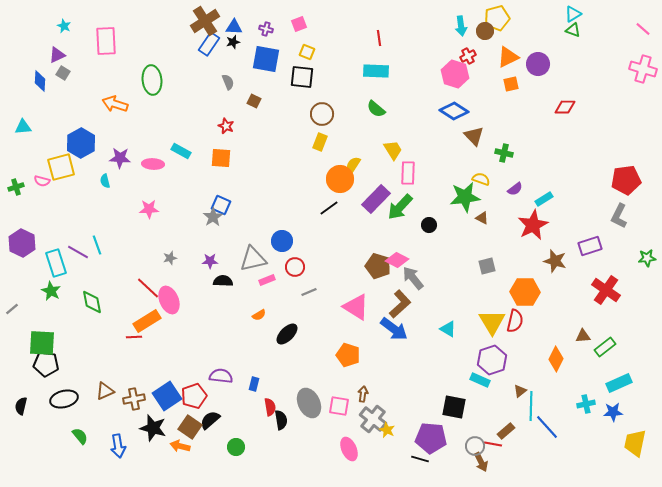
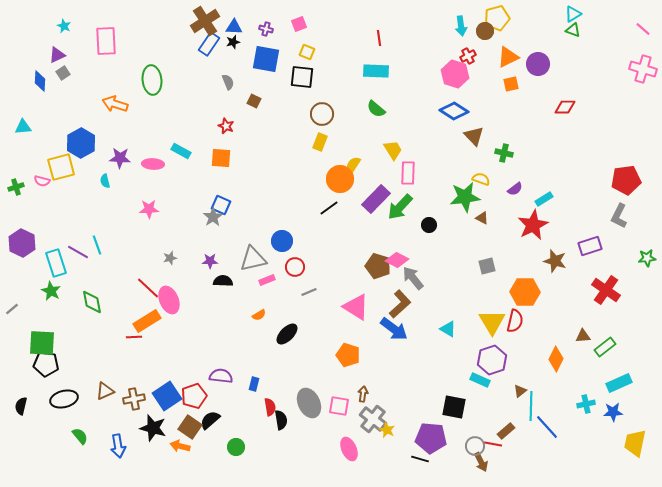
gray square at (63, 73): rotated 24 degrees clockwise
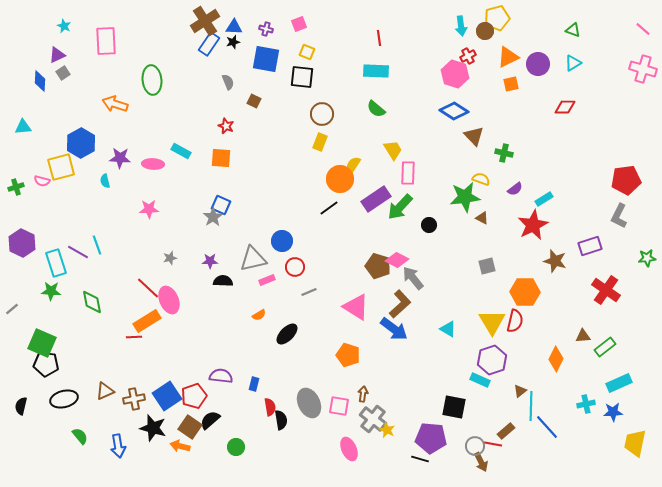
cyan triangle at (573, 14): moved 49 px down
purple rectangle at (376, 199): rotated 12 degrees clockwise
green star at (51, 291): rotated 24 degrees counterclockwise
green square at (42, 343): rotated 20 degrees clockwise
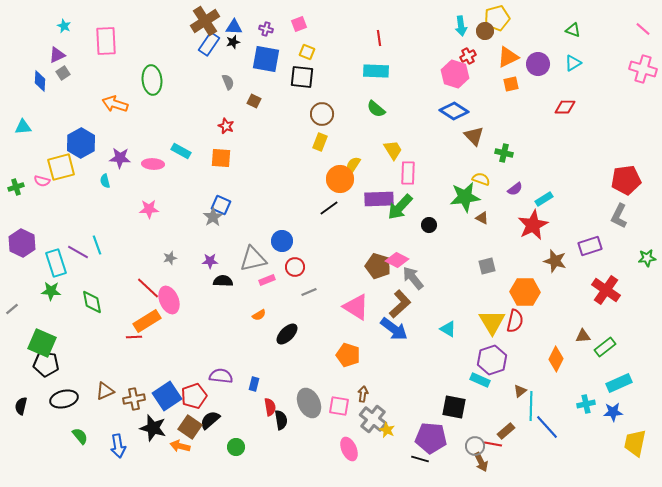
purple rectangle at (376, 199): moved 3 px right; rotated 32 degrees clockwise
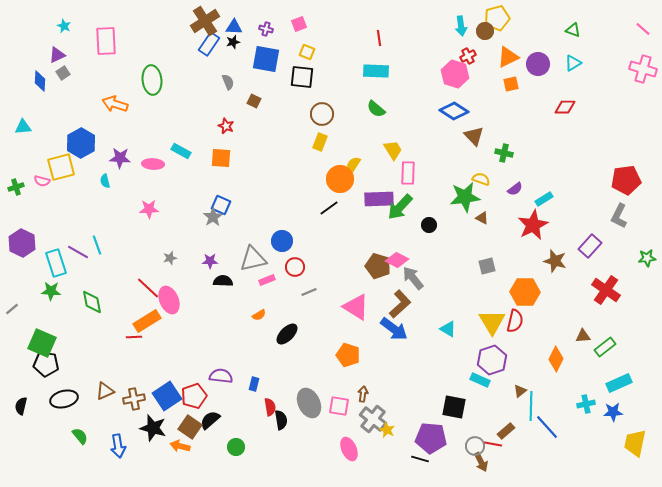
purple rectangle at (590, 246): rotated 30 degrees counterclockwise
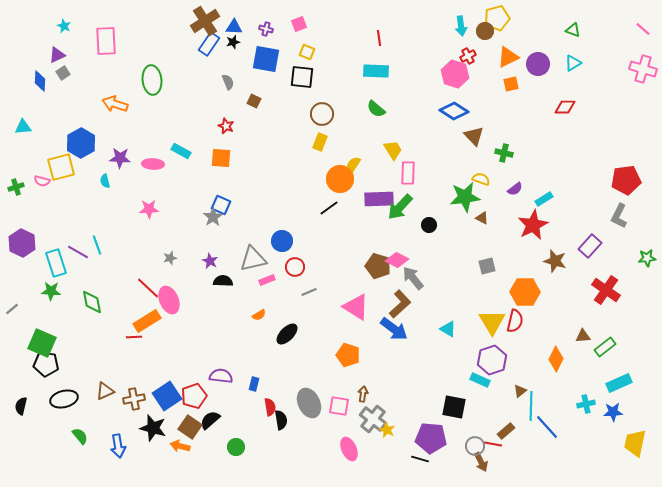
purple star at (210, 261): rotated 28 degrees clockwise
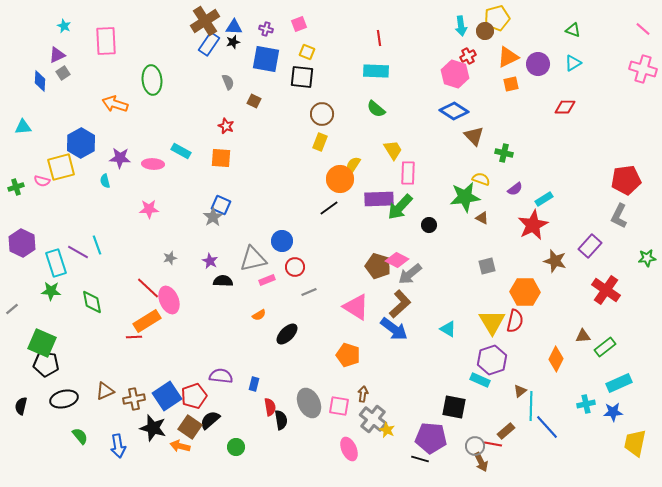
gray arrow at (413, 278): moved 3 px left, 4 px up; rotated 90 degrees counterclockwise
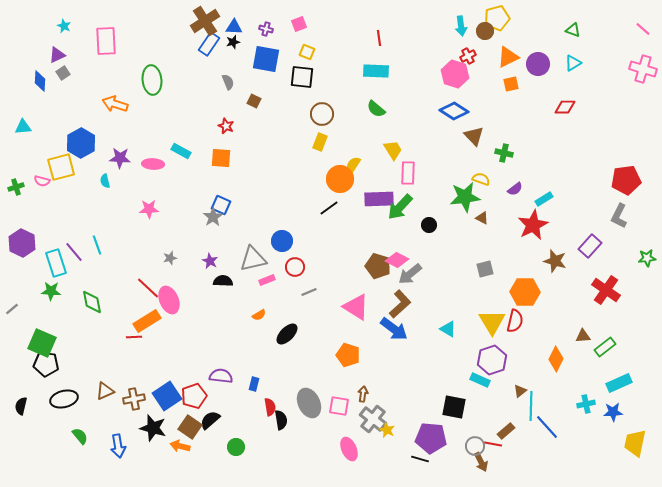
purple line at (78, 252): moved 4 px left; rotated 20 degrees clockwise
gray square at (487, 266): moved 2 px left, 3 px down
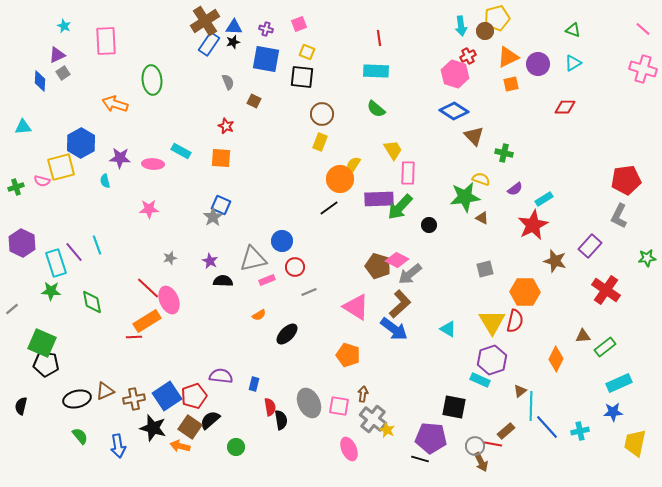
black ellipse at (64, 399): moved 13 px right
cyan cross at (586, 404): moved 6 px left, 27 px down
